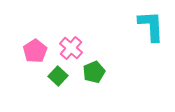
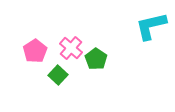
cyan L-shape: rotated 100 degrees counterclockwise
green pentagon: moved 2 px right, 13 px up; rotated 15 degrees counterclockwise
green square: moved 1 px up
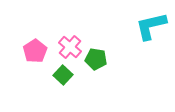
pink cross: moved 1 px left, 1 px up
green pentagon: rotated 25 degrees counterclockwise
green square: moved 5 px right
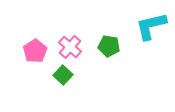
green pentagon: moved 13 px right, 13 px up
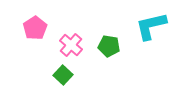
pink cross: moved 1 px right, 2 px up
pink pentagon: moved 23 px up
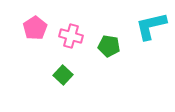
pink cross: moved 9 px up; rotated 25 degrees counterclockwise
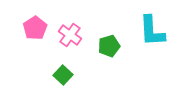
cyan L-shape: moved 1 px right, 5 px down; rotated 80 degrees counterclockwise
pink cross: moved 1 px left, 1 px up; rotated 20 degrees clockwise
green pentagon: rotated 25 degrees counterclockwise
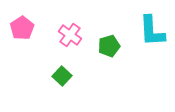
pink pentagon: moved 13 px left
green square: moved 1 px left, 1 px down
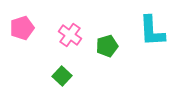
pink pentagon: rotated 15 degrees clockwise
green pentagon: moved 2 px left
